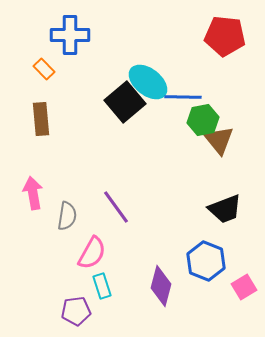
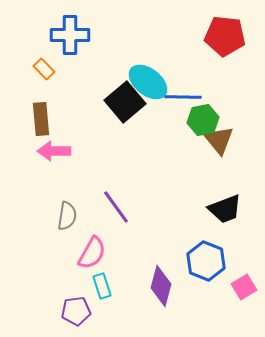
pink arrow: moved 21 px right, 42 px up; rotated 80 degrees counterclockwise
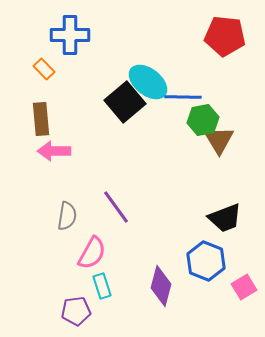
brown triangle: rotated 8 degrees clockwise
black trapezoid: moved 9 px down
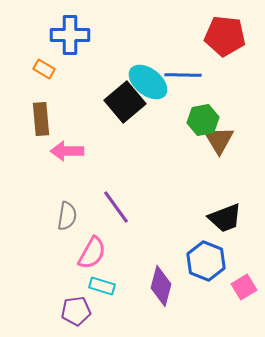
orange rectangle: rotated 15 degrees counterclockwise
blue line: moved 22 px up
pink arrow: moved 13 px right
cyan rectangle: rotated 55 degrees counterclockwise
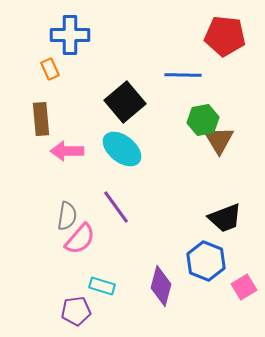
orange rectangle: moved 6 px right; rotated 35 degrees clockwise
cyan ellipse: moved 26 px left, 67 px down
pink semicircle: moved 12 px left, 14 px up; rotated 12 degrees clockwise
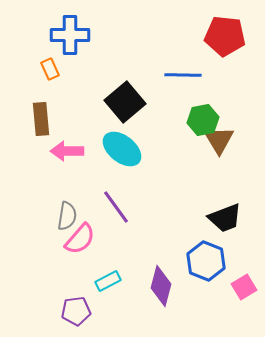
cyan rectangle: moved 6 px right, 5 px up; rotated 45 degrees counterclockwise
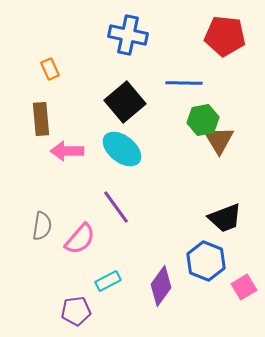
blue cross: moved 58 px right; rotated 12 degrees clockwise
blue line: moved 1 px right, 8 px down
gray semicircle: moved 25 px left, 10 px down
purple diamond: rotated 21 degrees clockwise
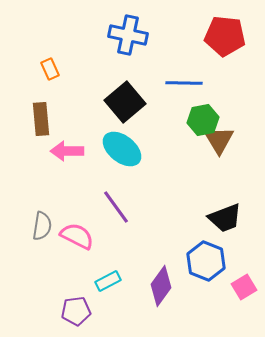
pink semicircle: moved 3 px left, 3 px up; rotated 104 degrees counterclockwise
